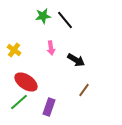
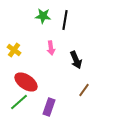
green star: rotated 14 degrees clockwise
black line: rotated 48 degrees clockwise
black arrow: rotated 36 degrees clockwise
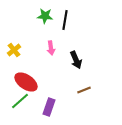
green star: moved 2 px right
yellow cross: rotated 16 degrees clockwise
brown line: rotated 32 degrees clockwise
green line: moved 1 px right, 1 px up
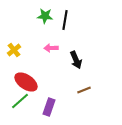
pink arrow: rotated 96 degrees clockwise
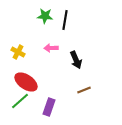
yellow cross: moved 4 px right, 2 px down; rotated 24 degrees counterclockwise
